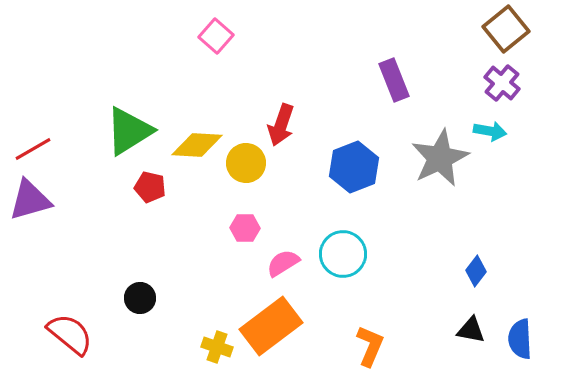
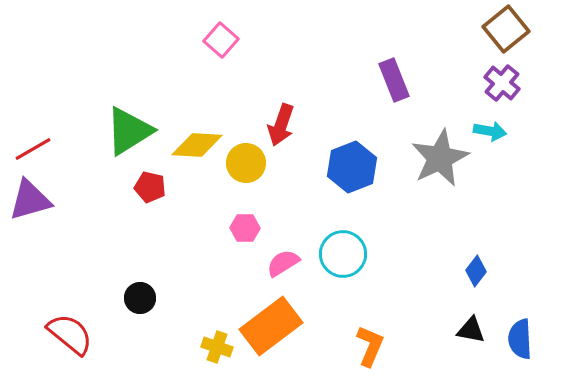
pink square: moved 5 px right, 4 px down
blue hexagon: moved 2 px left
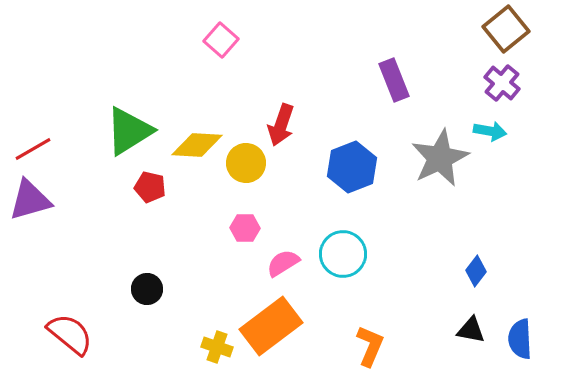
black circle: moved 7 px right, 9 px up
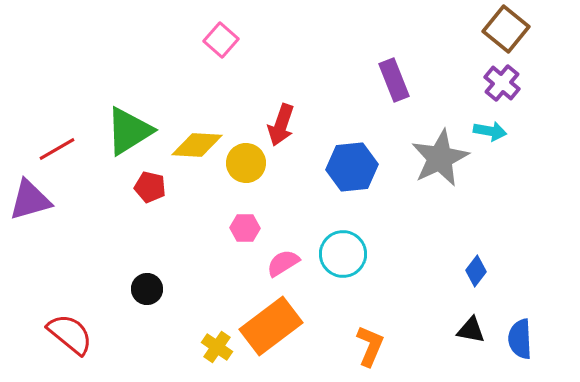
brown square: rotated 12 degrees counterclockwise
red line: moved 24 px right
blue hexagon: rotated 15 degrees clockwise
yellow cross: rotated 16 degrees clockwise
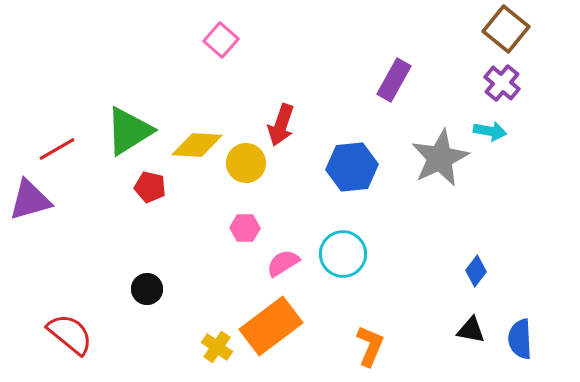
purple rectangle: rotated 51 degrees clockwise
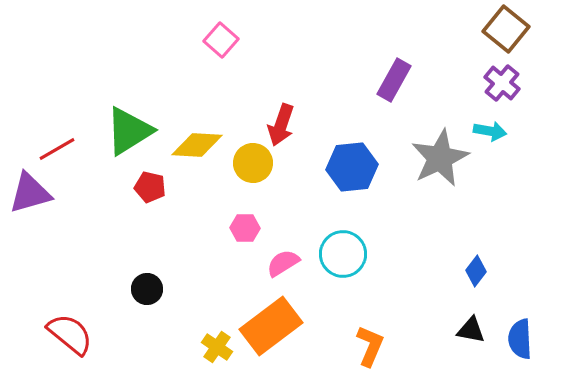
yellow circle: moved 7 px right
purple triangle: moved 7 px up
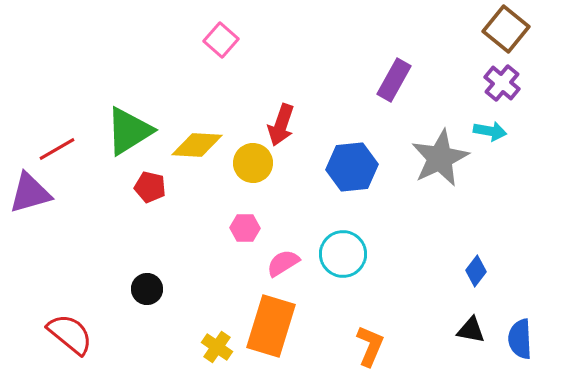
orange rectangle: rotated 36 degrees counterclockwise
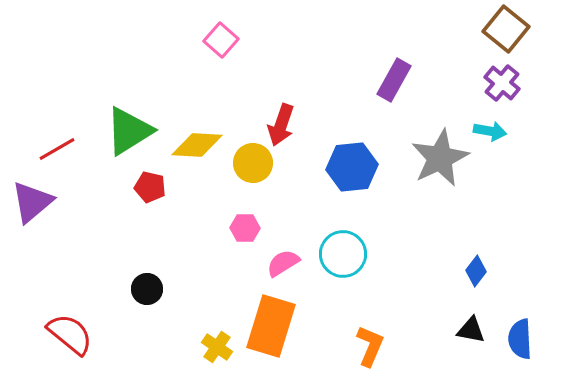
purple triangle: moved 2 px right, 9 px down; rotated 24 degrees counterclockwise
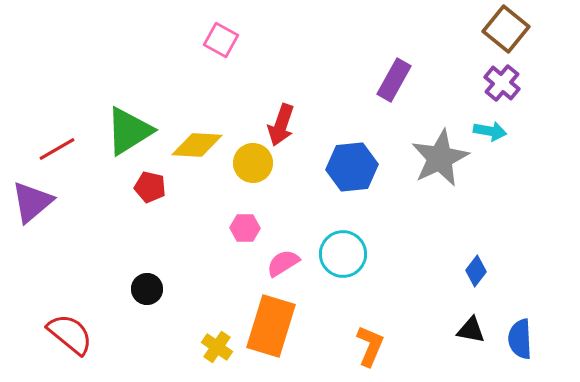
pink square: rotated 12 degrees counterclockwise
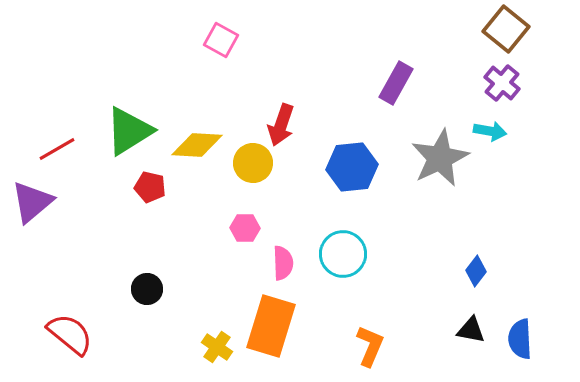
purple rectangle: moved 2 px right, 3 px down
pink semicircle: rotated 120 degrees clockwise
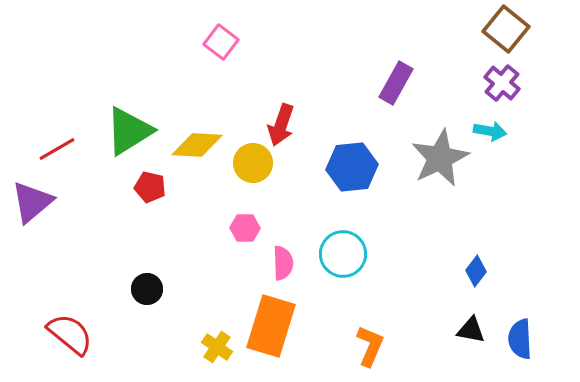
pink square: moved 2 px down; rotated 8 degrees clockwise
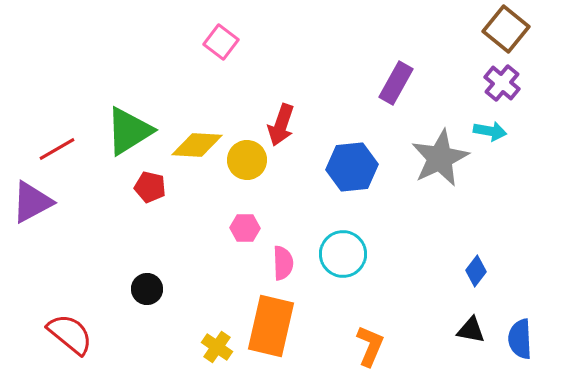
yellow circle: moved 6 px left, 3 px up
purple triangle: rotated 12 degrees clockwise
orange rectangle: rotated 4 degrees counterclockwise
